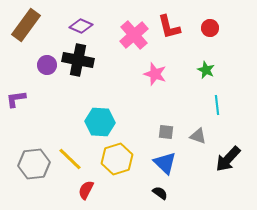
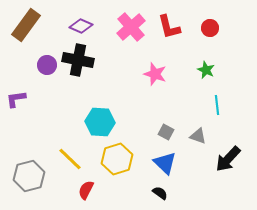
pink cross: moved 3 px left, 8 px up
gray square: rotated 21 degrees clockwise
gray hexagon: moved 5 px left, 12 px down; rotated 8 degrees counterclockwise
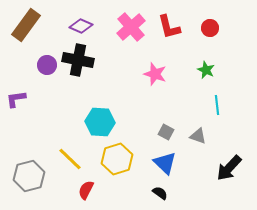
black arrow: moved 1 px right, 9 px down
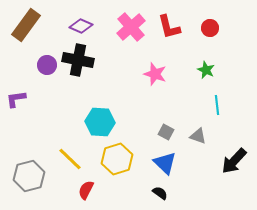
black arrow: moved 5 px right, 7 px up
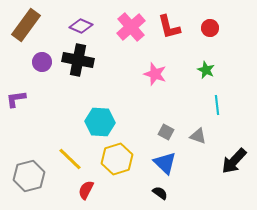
purple circle: moved 5 px left, 3 px up
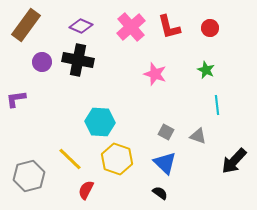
yellow hexagon: rotated 24 degrees counterclockwise
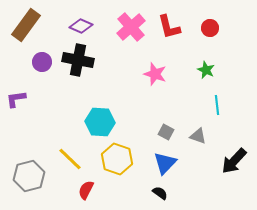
blue triangle: rotated 30 degrees clockwise
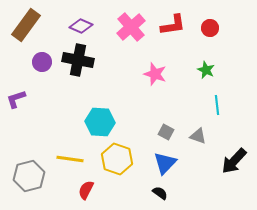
red L-shape: moved 4 px right, 2 px up; rotated 84 degrees counterclockwise
purple L-shape: rotated 10 degrees counterclockwise
yellow line: rotated 36 degrees counterclockwise
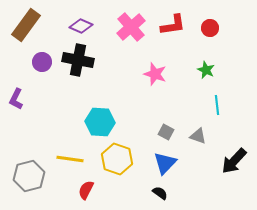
purple L-shape: rotated 45 degrees counterclockwise
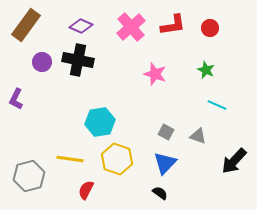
cyan line: rotated 60 degrees counterclockwise
cyan hexagon: rotated 12 degrees counterclockwise
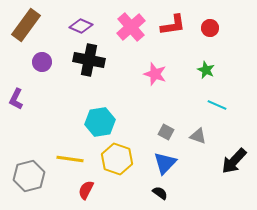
black cross: moved 11 px right
